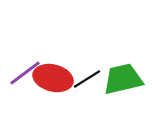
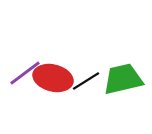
black line: moved 1 px left, 2 px down
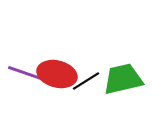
purple line: rotated 56 degrees clockwise
red ellipse: moved 4 px right, 4 px up
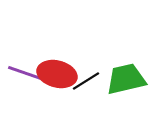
green trapezoid: moved 3 px right
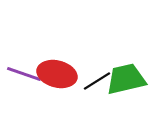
purple line: moved 1 px left, 1 px down
black line: moved 11 px right
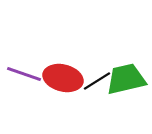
red ellipse: moved 6 px right, 4 px down
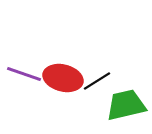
green trapezoid: moved 26 px down
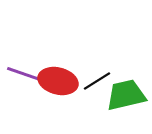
red ellipse: moved 5 px left, 3 px down
green trapezoid: moved 10 px up
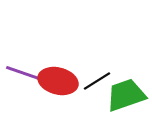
purple line: moved 1 px left, 1 px up
green trapezoid: rotated 6 degrees counterclockwise
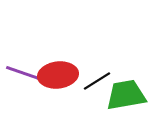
red ellipse: moved 6 px up; rotated 21 degrees counterclockwise
green trapezoid: rotated 9 degrees clockwise
